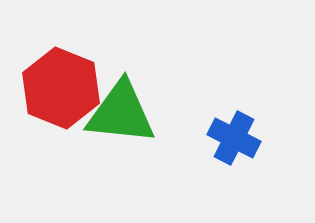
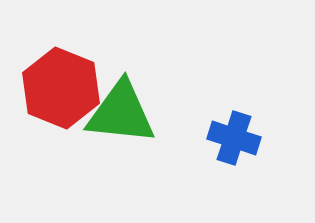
blue cross: rotated 9 degrees counterclockwise
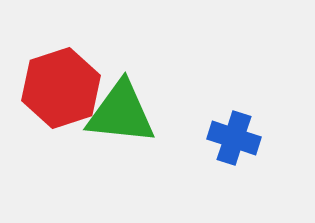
red hexagon: rotated 20 degrees clockwise
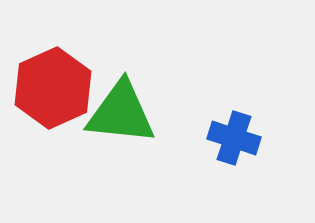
red hexagon: moved 8 px left; rotated 6 degrees counterclockwise
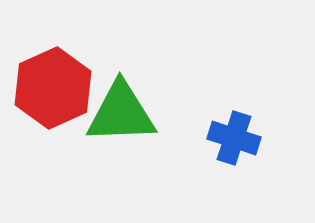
green triangle: rotated 8 degrees counterclockwise
